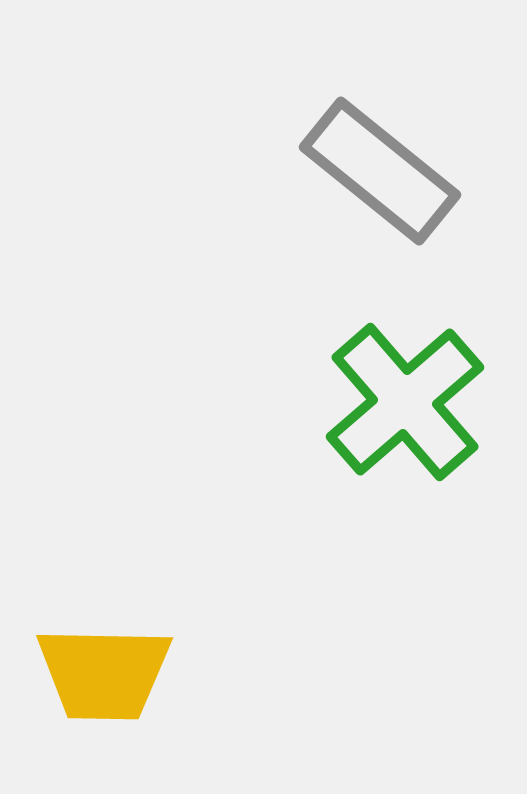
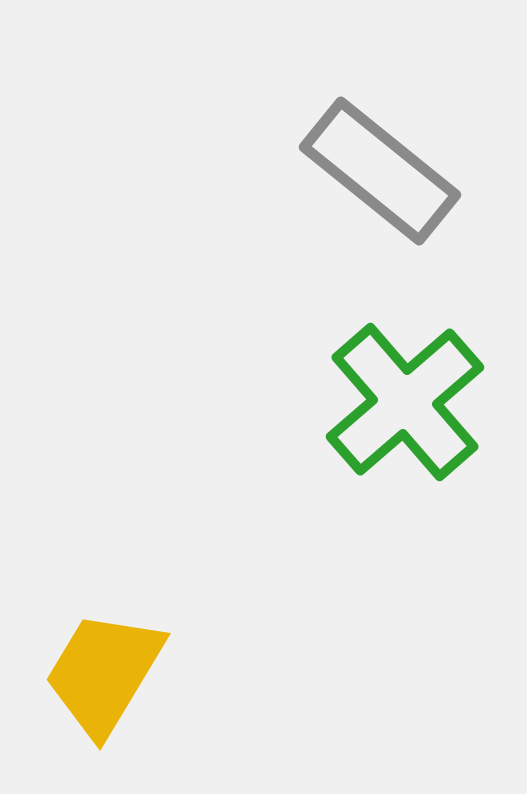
yellow trapezoid: rotated 120 degrees clockwise
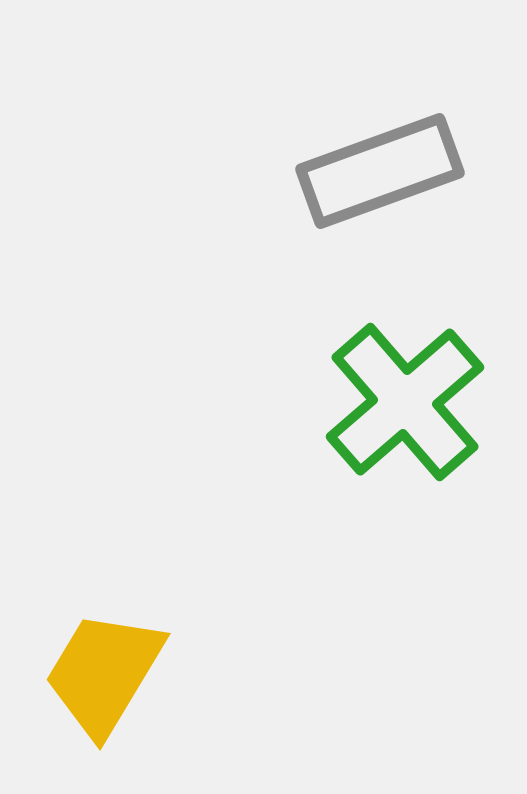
gray rectangle: rotated 59 degrees counterclockwise
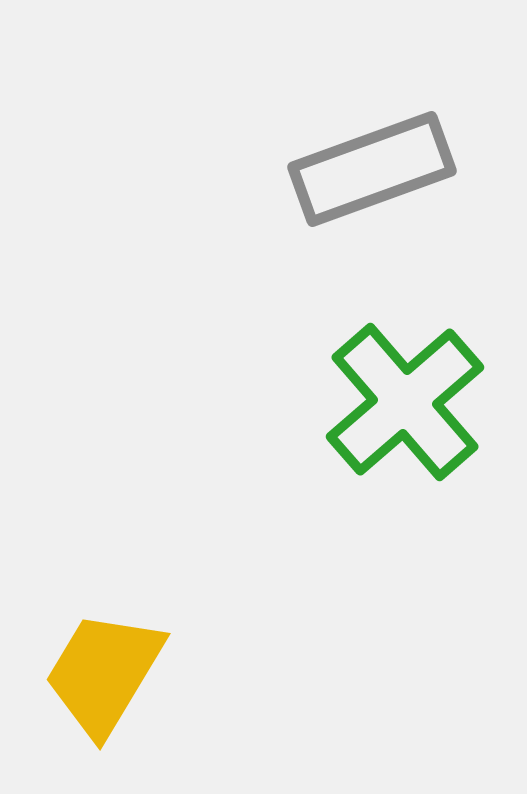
gray rectangle: moved 8 px left, 2 px up
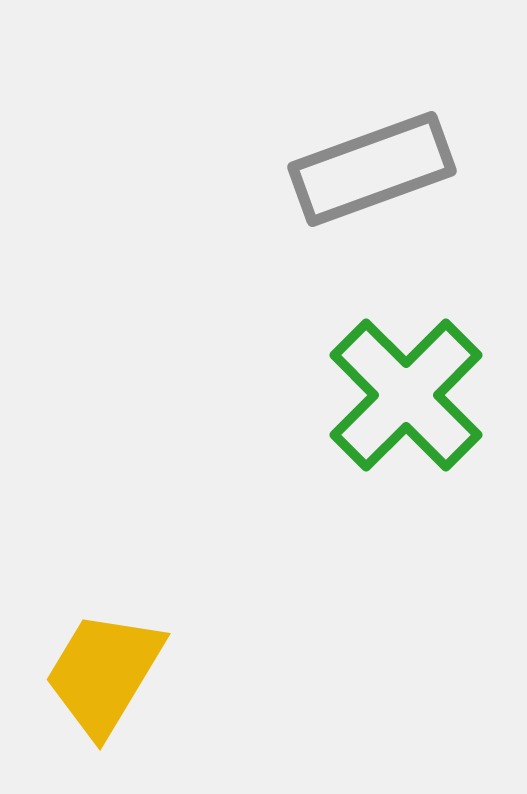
green cross: moved 1 px right, 7 px up; rotated 4 degrees counterclockwise
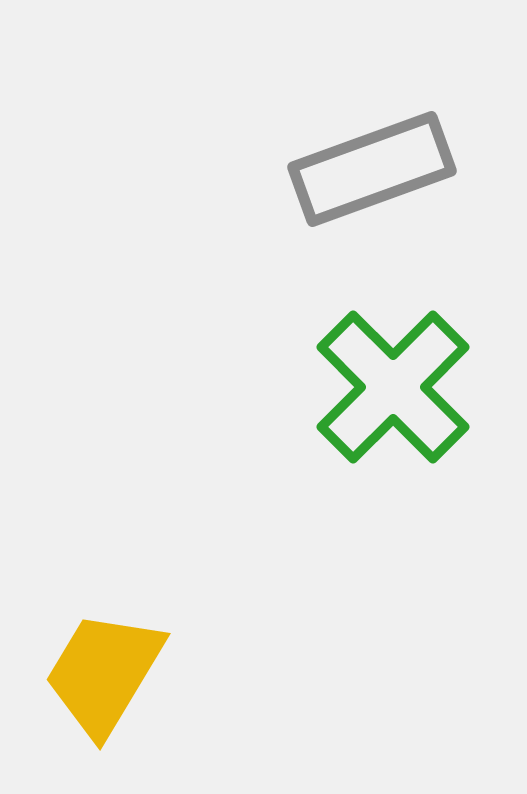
green cross: moved 13 px left, 8 px up
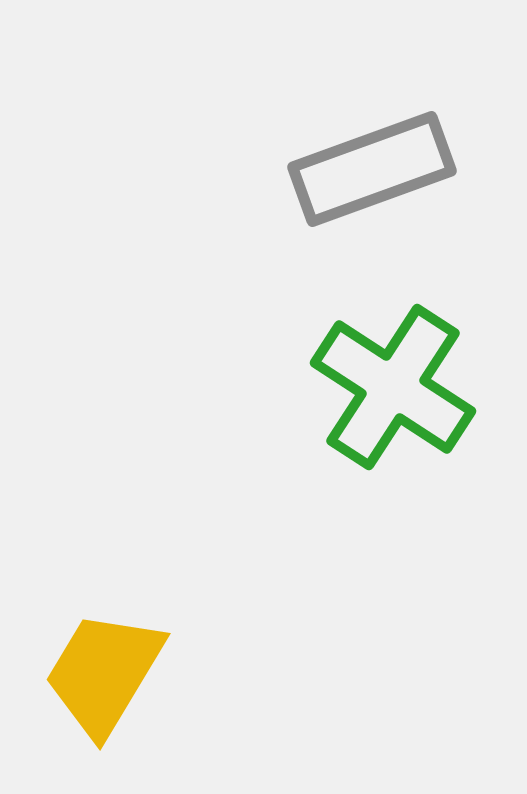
green cross: rotated 12 degrees counterclockwise
